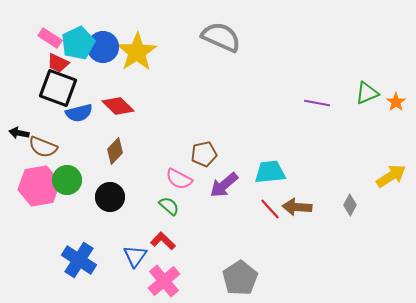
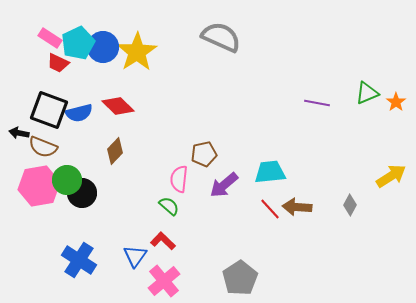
black square: moved 9 px left, 22 px down
pink semicircle: rotated 68 degrees clockwise
black circle: moved 28 px left, 4 px up
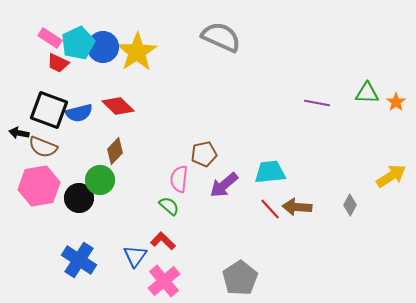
green triangle: rotated 25 degrees clockwise
green circle: moved 33 px right
black circle: moved 3 px left, 5 px down
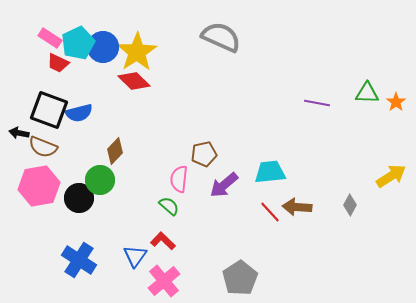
red diamond: moved 16 px right, 25 px up
red line: moved 3 px down
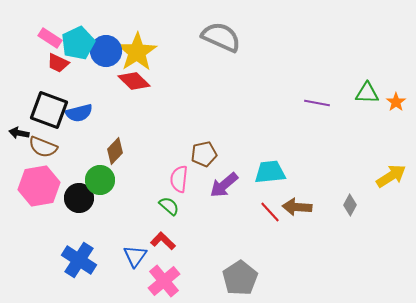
blue circle: moved 3 px right, 4 px down
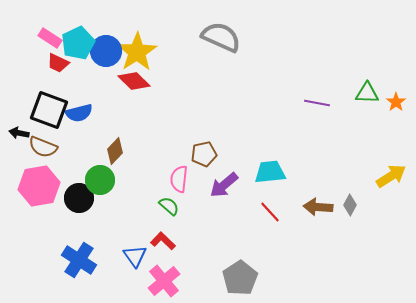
brown arrow: moved 21 px right
blue triangle: rotated 10 degrees counterclockwise
